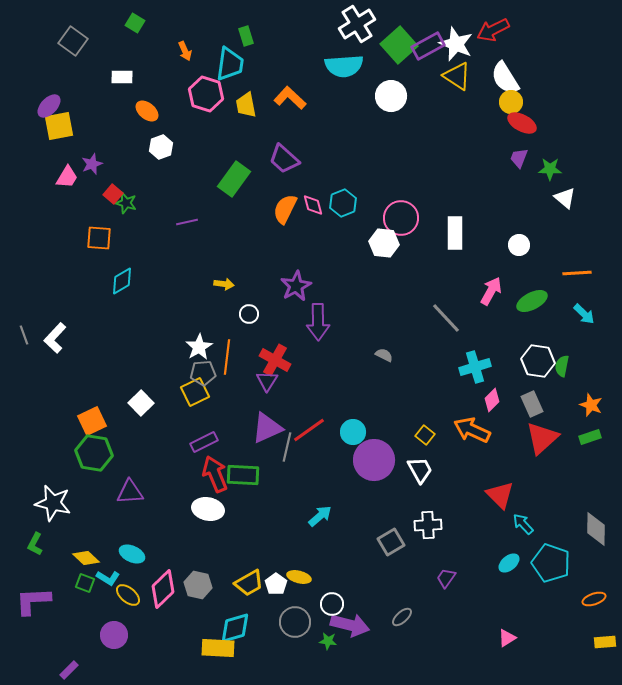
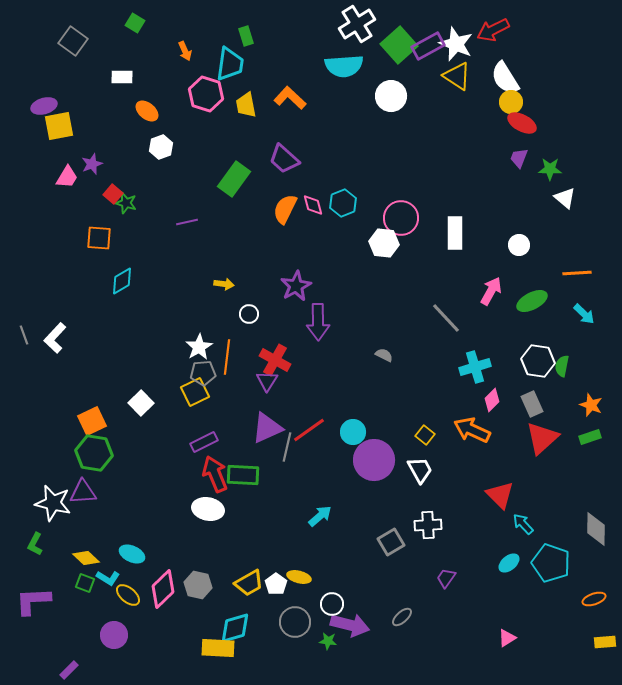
purple ellipse at (49, 106): moved 5 px left; rotated 30 degrees clockwise
purple triangle at (130, 492): moved 47 px left
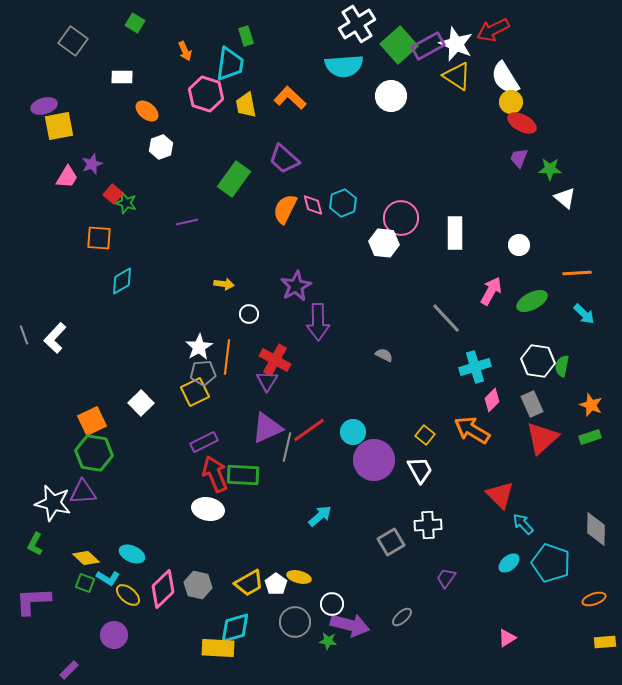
orange arrow at (472, 430): rotated 6 degrees clockwise
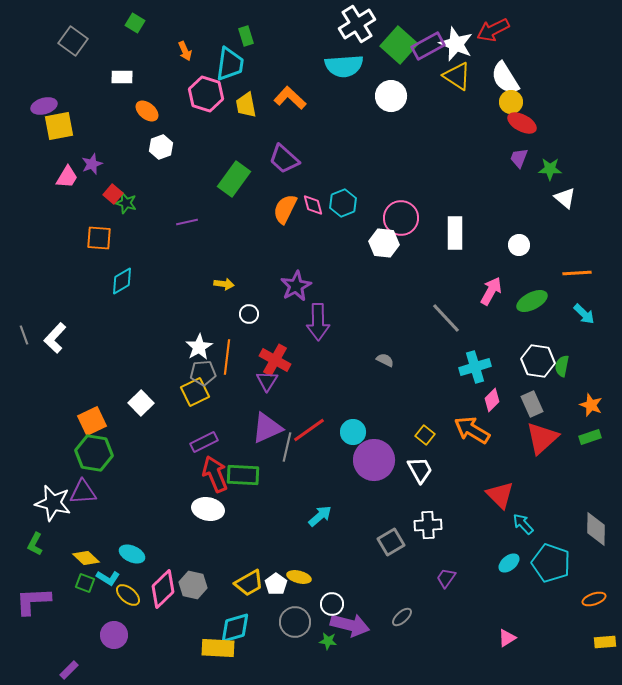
green square at (399, 45): rotated 6 degrees counterclockwise
gray semicircle at (384, 355): moved 1 px right, 5 px down
gray hexagon at (198, 585): moved 5 px left
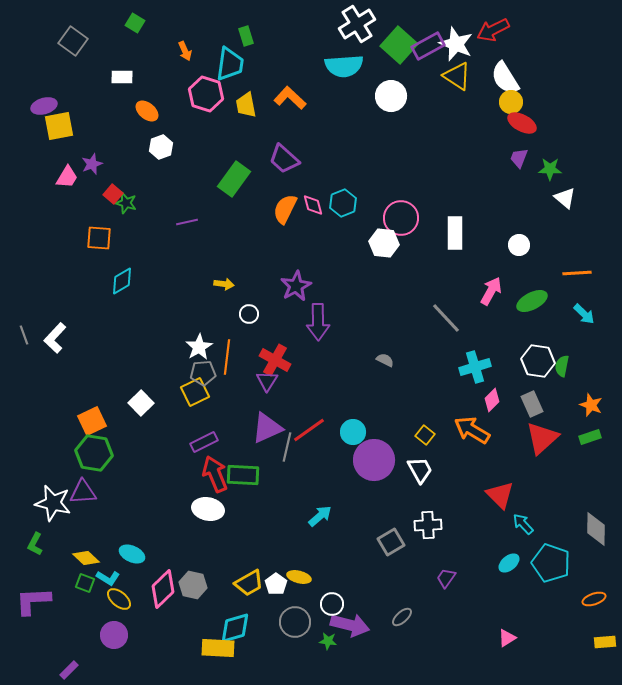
yellow ellipse at (128, 595): moved 9 px left, 4 px down
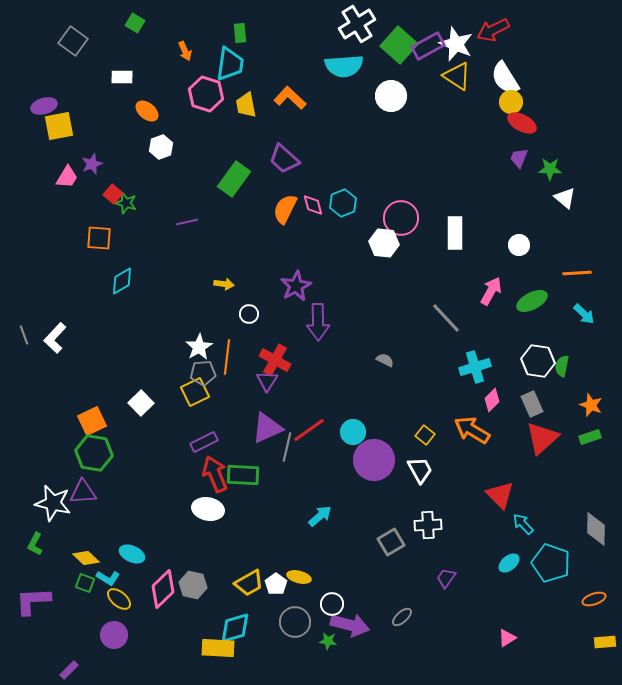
green rectangle at (246, 36): moved 6 px left, 3 px up; rotated 12 degrees clockwise
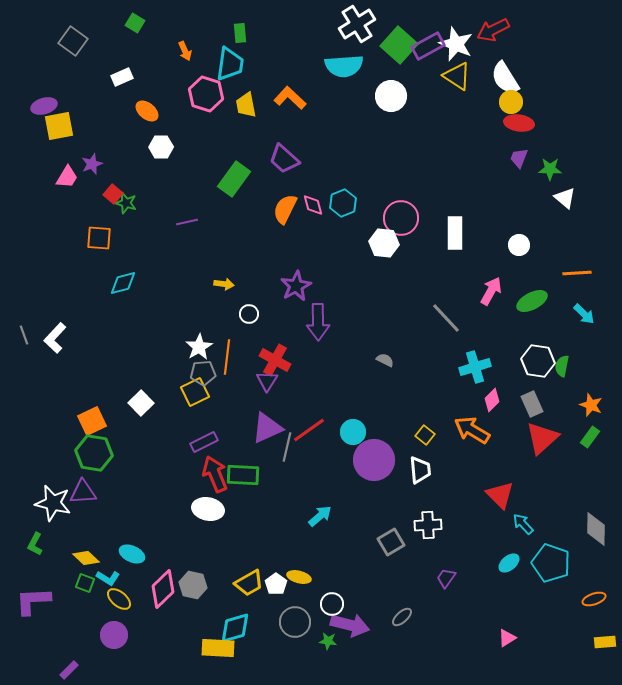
white rectangle at (122, 77): rotated 25 degrees counterclockwise
red ellipse at (522, 123): moved 3 px left; rotated 20 degrees counterclockwise
white hexagon at (161, 147): rotated 20 degrees clockwise
cyan diamond at (122, 281): moved 1 px right, 2 px down; rotated 16 degrees clockwise
green rectangle at (590, 437): rotated 35 degrees counterclockwise
white trapezoid at (420, 470): rotated 24 degrees clockwise
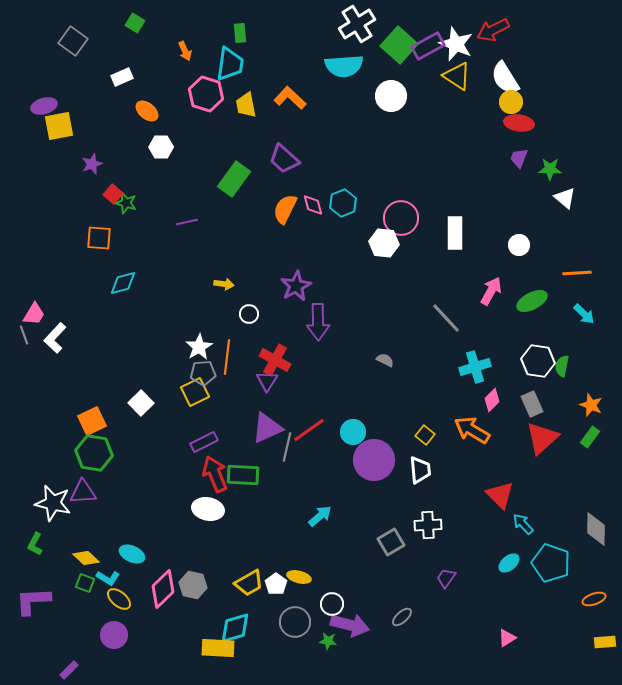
pink trapezoid at (67, 177): moved 33 px left, 137 px down
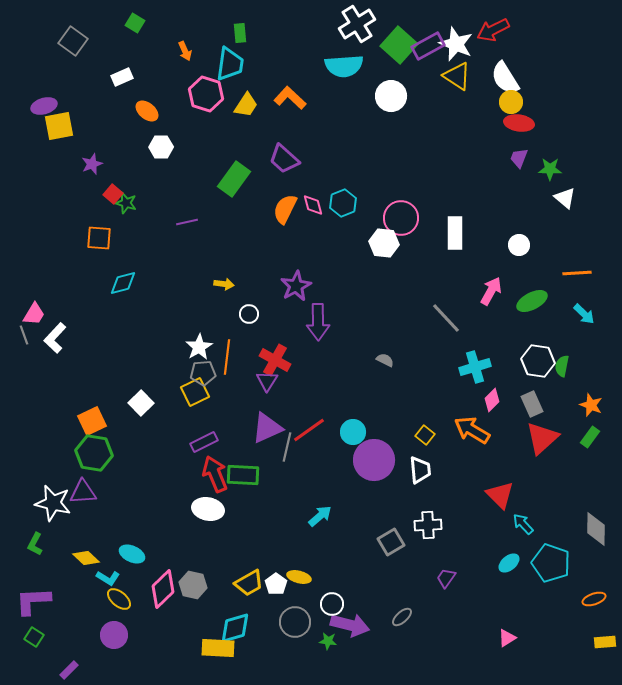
yellow trapezoid at (246, 105): rotated 136 degrees counterclockwise
green square at (85, 583): moved 51 px left, 54 px down; rotated 12 degrees clockwise
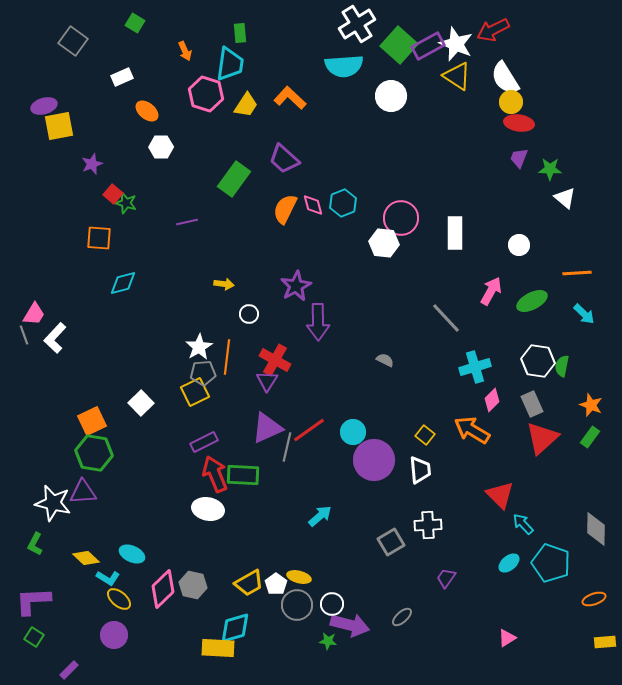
gray circle at (295, 622): moved 2 px right, 17 px up
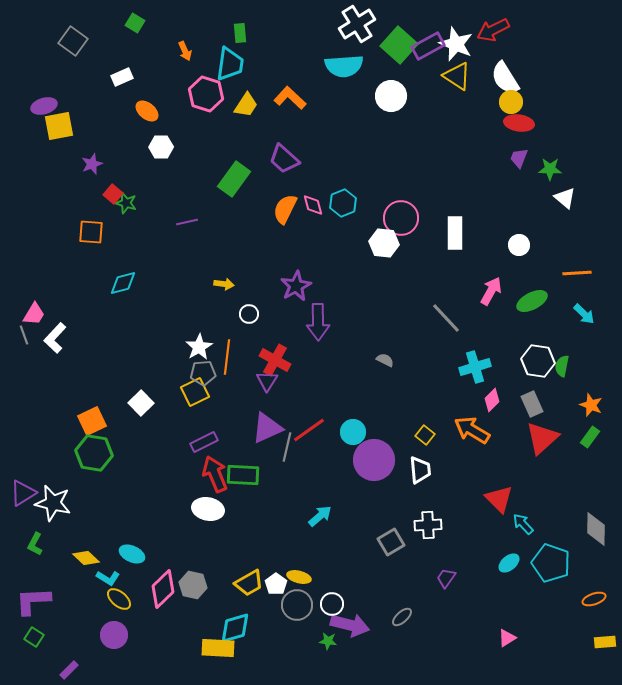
orange square at (99, 238): moved 8 px left, 6 px up
purple triangle at (83, 492): moved 60 px left, 1 px down; rotated 28 degrees counterclockwise
red triangle at (500, 495): moved 1 px left, 4 px down
